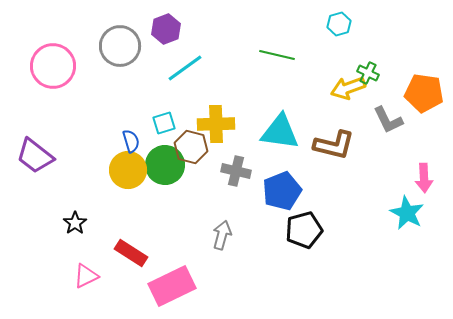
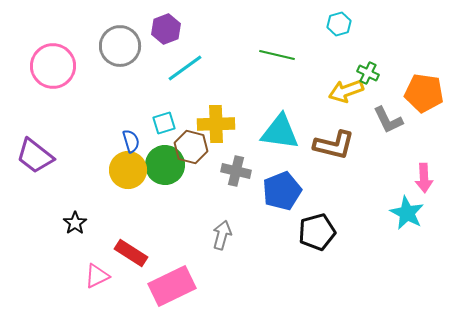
yellow arrow: moved 2 px left, 3 px down
black pentagon: moved 13 px right, 2 px down
pink triangle: moved 11 px right
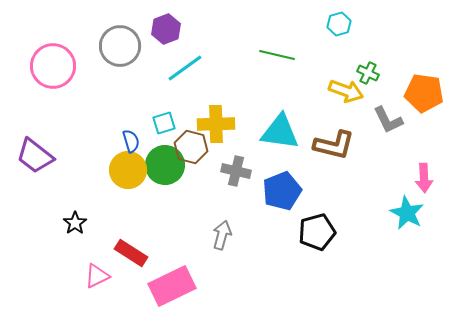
yellow arrow: rotated 140 degrees counterclockwise
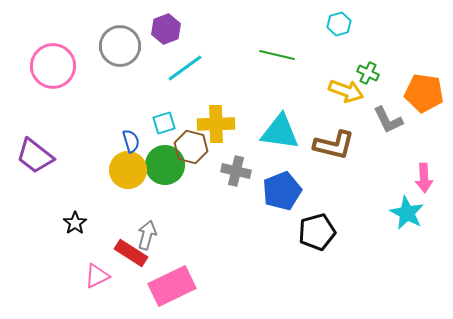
gray arrow: moved 75 px left
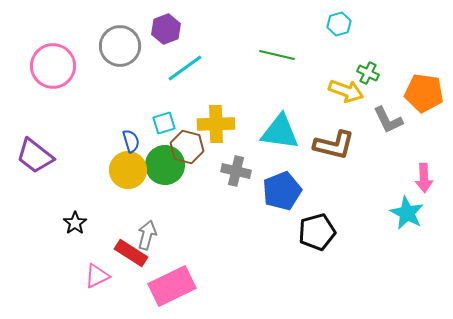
brown hexagon: moved 4 px left
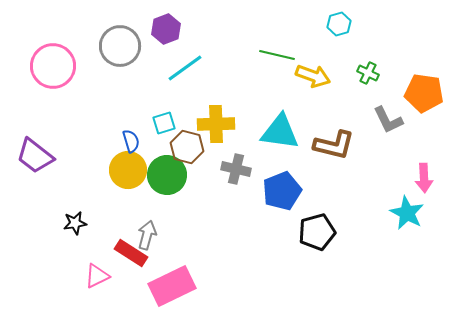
yellow arrow: moved 33 px left, 15 px up
green circle: moved 2 px right, 10 px down
gray cross: moved 2 px up
black star: rotated 25 degrees clockwise
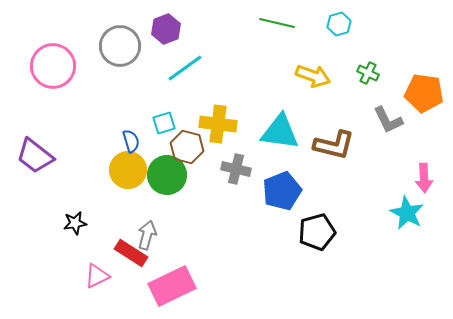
green line: moved 32 px up
yellow cross: moved 2 px right; rotated 9 degrees clockwise
